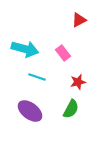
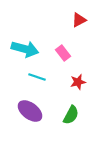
green semicircle: moved 6 px down
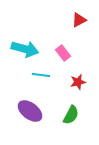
cyan line: moved 4 px right, 2 px up; rotated 12 degrees counterclockwise
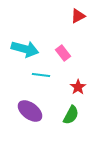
red triangle: moved 1 px left, 4 px up
red star: moved 5 px down; rotated 21 degrees counterclockwise
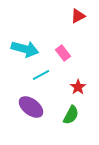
cyan line: rotated 36 degrees counterclockwise
purple ellipse: moved 1 px right, 4 px up
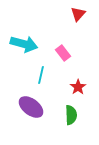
red triangle: moved 2 px up; rotated 21 degrees counterclockwise
cyan arrow: moved 1 px left, 5 px up
cyan line: rotated 48 degrees counterclockwise
green semicircle: rotated 30 degrees counterclockwise
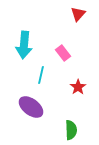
cyan arrow: moved 1 px down; rotated 80 degrees clockwise
green semicircle: moved 15 px down
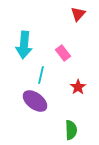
purple ellipse: moved 4 px right, 6 px up
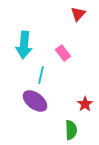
red star: moved 7 px right, 17 px down
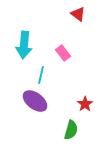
red triangle: rotated 35 degrees counterclockwise
green semicircle: rotated 18 degrees clockwise
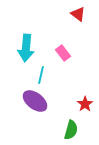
cyan arrow: moved 2 px right, 3 px down
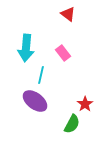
red triangle: moved 10 px left
green semicircle: moved 1 px right, 6 px up; rotated 12 degrees clockwise
